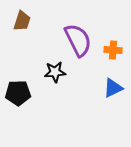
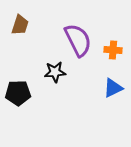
brown trapezoid: moved 2 px left, 4 px down
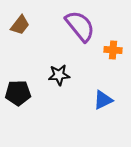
brown trapezoid: rotated 20 degrees clockwise
purple semicircle: moved 2 px right, 14 px up; rotated 12 degrees counterclockwise
black star: moved 4 px right, 3 px down
blue triangle: moved 10 px left, 12 px down
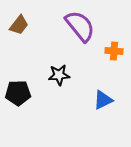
brown trapezoid: moved 1 px left
orange cross: moved 1 px right, 1 px down
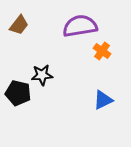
purple semicircle: rotated 60 degrees counterclockwise
orange cross: moved 12 px left; rotated 30 degrees clockwise
black star: moved 17 px left
black pentagon: rotated 15 degrees clockwise
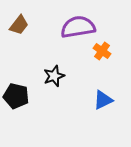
purple semicircle: moved 2 px left, 1 px down
black star: moved 12 px right, 1 px down; rotated 15 degrees counterclockwise
black pentagon: moved 2 px left, 3 px down
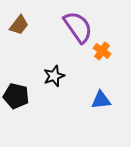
purple semicircle: rotated 64 degrees clockwise
blue triangle: moved 2 px left; rotated 20 degrees clockwise
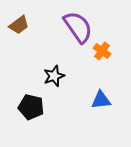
brown trapezoid: rotated 15 degrees clockwise
black pentagon: moved 15 px right, 11 px down
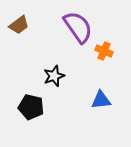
orange cross: moved 2 px right; rotated 12 degrees counterclockwise
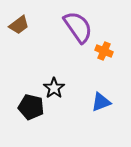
black star: moved 12 px down; rotated 15 degrees counterclockwise
blue triangle: moved 2 px down; rotated 15 degrees counterclockwise
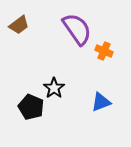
purple semicircle: moved 1 px left, 2 px down
black pentagon: rotated 10 degrees clockwise
